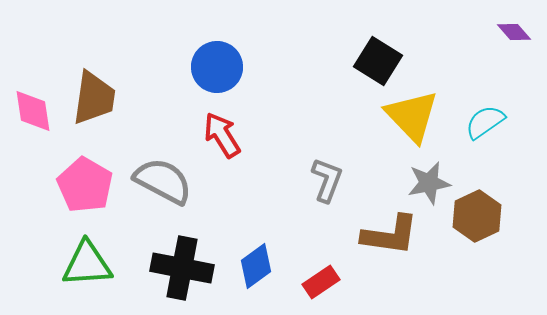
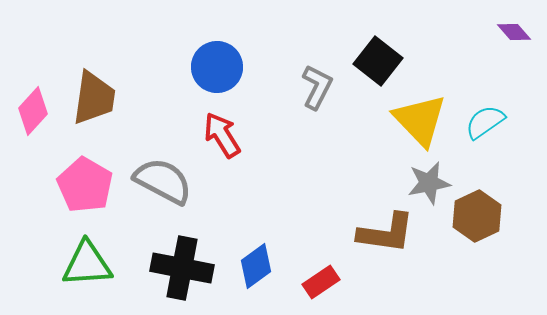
black square: rotated 6 degrees clockwise
pink diamond: rotated 51 degrees clockwise
yellow triangle: moved 8 px right, 4 px down
gray L-shape: moved 10 px left, 93 px up; rotated 6 degrees clockwise
brown L-shape: moved 4 px left, 2 px up
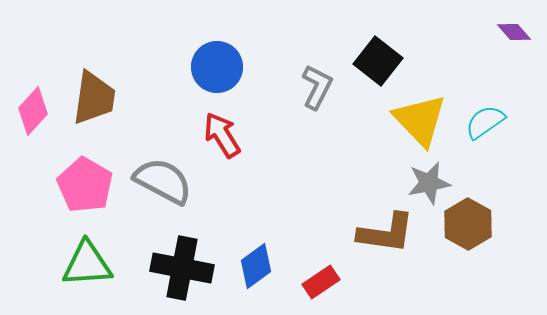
brown hexagon: moved 9 px left, 8 px down; rotated 6 degrees counterclockwise
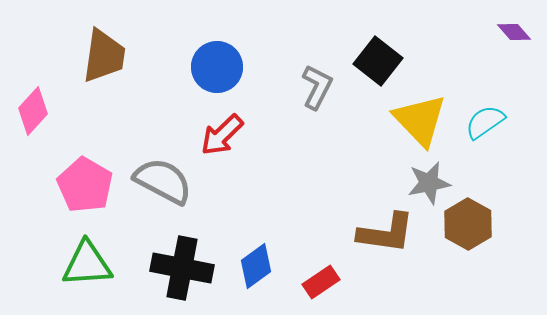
brown trapezoid: moved 10 px right, 42 px up
red arrow: rotated 102 degrees counterclockwise
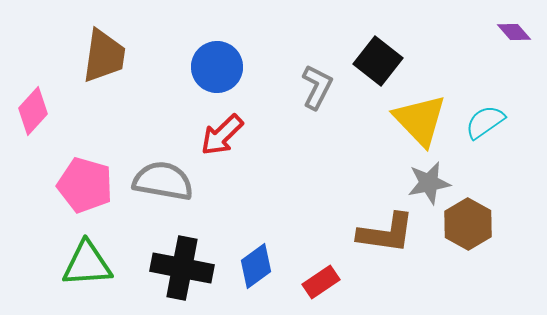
gray semicircle: rotated 18 degrees counterclockwise
pink pentagon: rotated 14 degrees counterclockwise
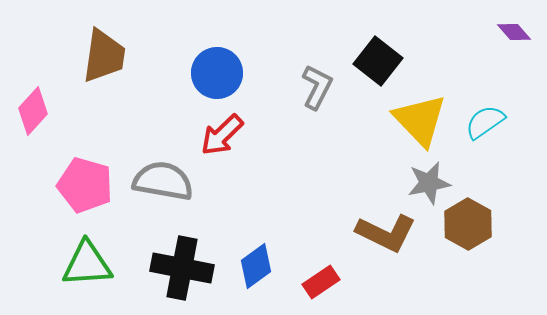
blue circle: moved 6 px down
brown L-shape: rotated 18 degrees clockwise
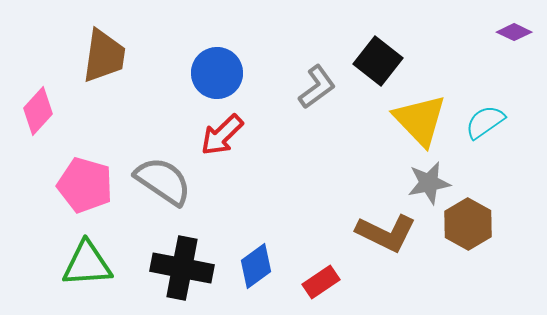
purple diamond: rotated 24 degrees counterclockwise
gray L-shape: rotated 27 degrees clockwise
pink diamond: moved 5 px right
gray semicircle: rotated 24 degrees clockwise
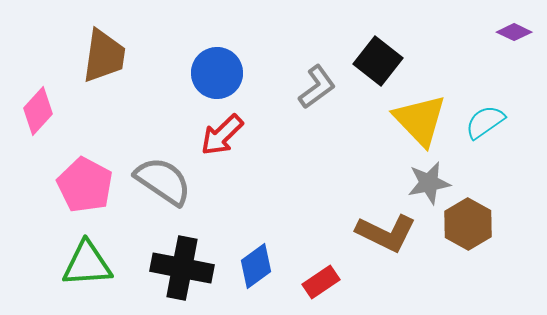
pink pentagon: rotated 12 degrees clockwise
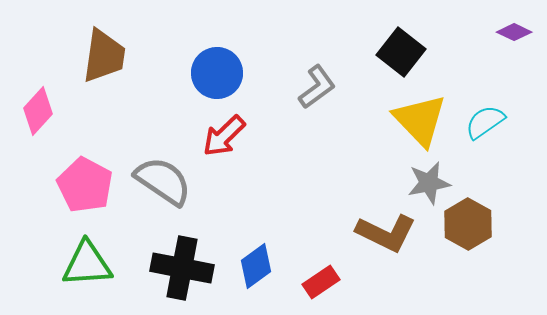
black square: moved 23 px right, 9 px up
red arrow: moved 2 px right, 1 px down
